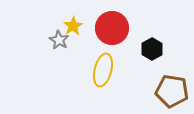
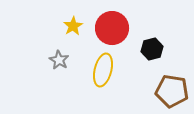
gray star: moved 20 px down
black hexagon: rotated 15 degrees clockwise
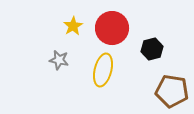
gray star: rotated 18 degrees counterclockwise
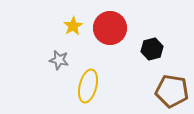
red circle: moved 2 px left
yellow ellipse: moved 15 px left, 16 px down
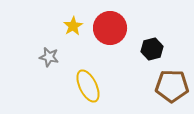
gray star: moved 10 px left, 3 px up
yellow ellipse: rotated 40 degrees counterclockwise
brown pentagon: moved 5 px up; rotated 8 degrees counterclockwise
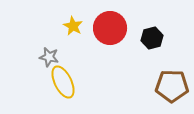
yellow star: rotated 12 degrees counterclockwise
black hexagon: moved 11 px up
yellow ellipse: moved 25 px left, 4 px up
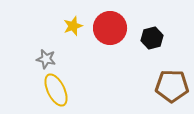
yellow star: rotated 24 degrees clockwise
gray star: moved 3 px left, 2 px down
yellow ellipse: moved 7 px left, 8 px down
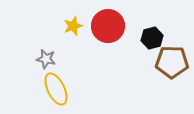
red circle: moved 2 px left, 2 px up
brown pentagon: moved 24 px up
yellow ellipse: moved 1 px up
